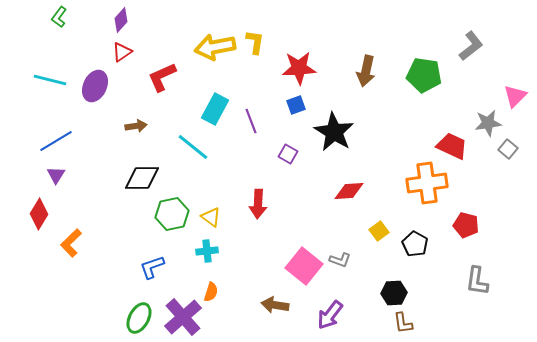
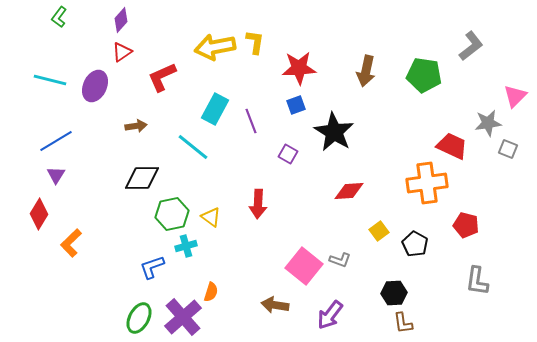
gray square at (508, 149): rotated 18 degrees counterclockwise
cyan cross at (207, 251): moved 21 px left, 5 px up; rotated 10 degrees counterclockwise
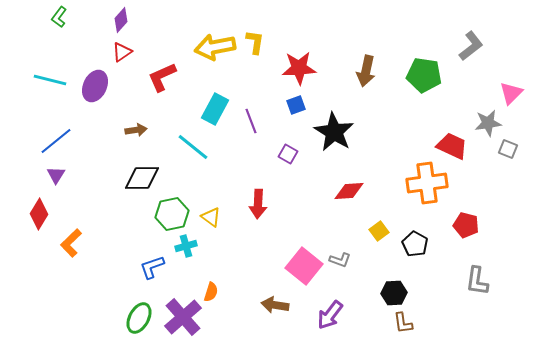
pink triangle at (515, 96): moved 4 px left, 3 px up
brown arrow at (136, 126): moved 4 px down
blue line at (56, 141): rotated 8 degrees counterclockwise
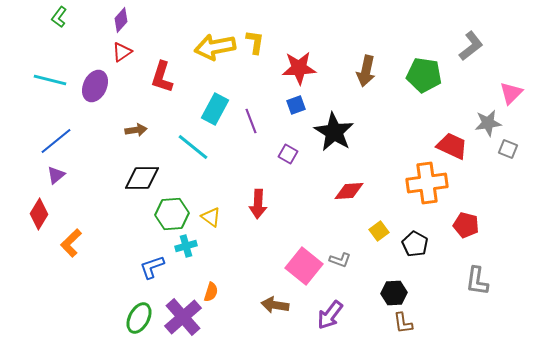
red L-shape at (162, 77): rotated 48 degrees counterclockwise
purple triangle at (56, 175): rotated 18 degrees clockwise
green hexagon at (172, 214): rotated 8 degrees clockwise
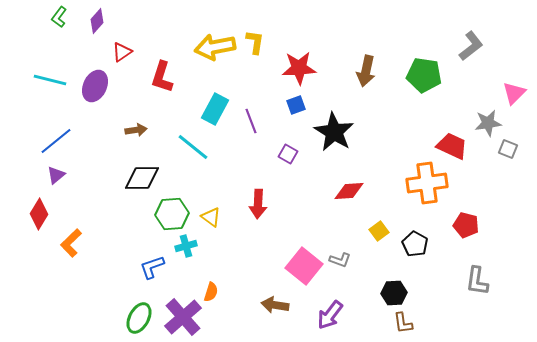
purple diamond at (121, 20): moved 24 px left, 1 px down
pink triangle at (511, 93): moved 3 px right
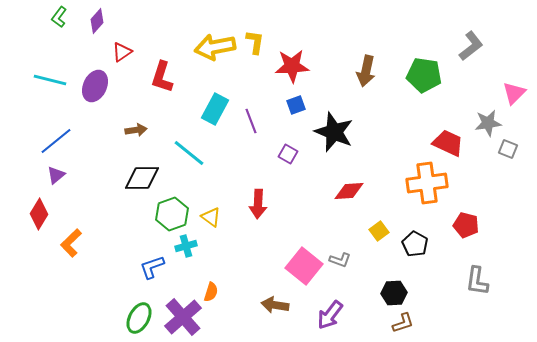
red star at (299, 68): moved 7 px left, 2 px up
black star at (334, 132): rotated 9 degrees counterclockwise
red trapezoid at (452, 146): moved 4 px left, 3 px up
cyan line at (193, 147): moved 4 px left, 6 px down
green hexagon at (172, 214): rotated 16 degrees counterclockwise
brown L-shape at (403, 323): rotated 100 degrees counterclockwise
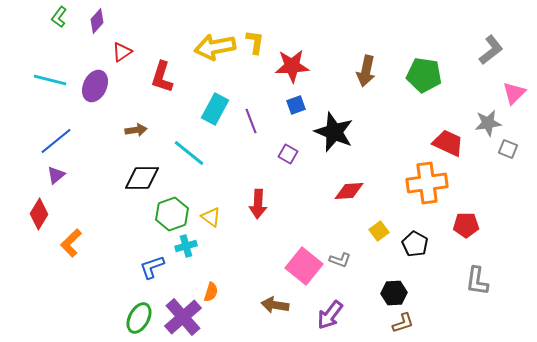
gray L-shape at (471, 46): moved 20 px right, 4 px down
red pentagon at (466, 225): rotated 15 degrees counterclockwise
